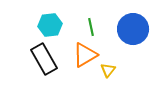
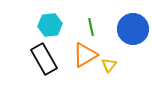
yellow triangle: moved 1 px right, 5 px up
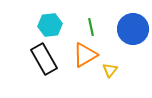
yellow triangle: moved 1 px right, 5 px down
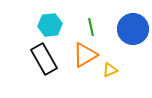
yellow triangle: rotated 28 degrees clockwise
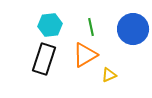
black rectangle: rotated 48 degrees clockwise
yellow triangle: moved 1 px left, 5 px down
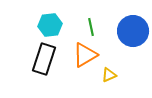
blue circle: moved 2 px down
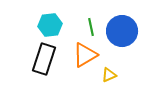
blue circle: moved 11 px left
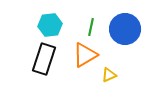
green line: rotated 24 degrees clockwise
blue circle: moved 3 px right, 2 px up
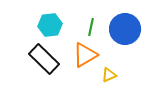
black rectangle: rotated 64 degrees counterclockwise
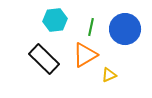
cyan hexagon: moved 5 px right, 5 px up
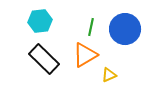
cyan hexagon: moved 15 px left, 1 px down
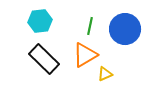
green line: moved 1 px left, 1 px up
yellow triangle: moved 4 px left, 1 px up
